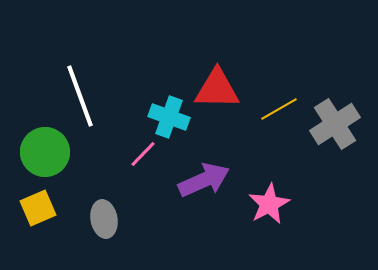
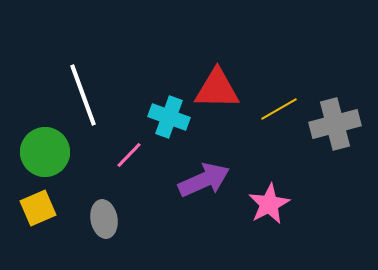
white line: moved 3 px right, 1 px up
gray cross: rotated 18 degrees clockwise
pink line: moved 14 px left, 1 px down
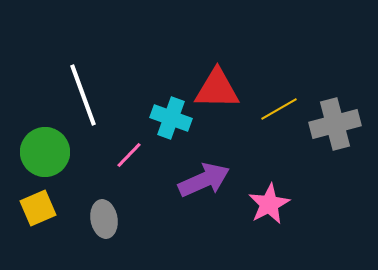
cyan cross: moved 2 px right, 1 px down
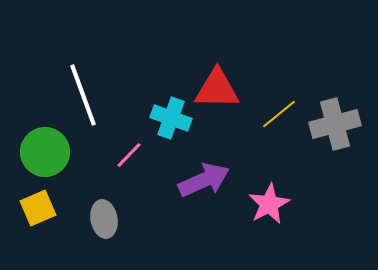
yellow line: moved 5 px down; rotated 9 degrees counterclockwise
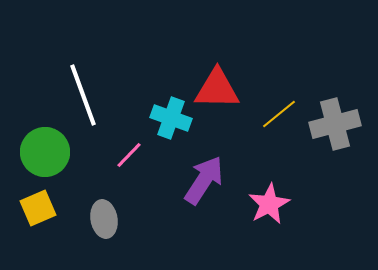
purple arrow: rotated 33 degrees counterclockwise
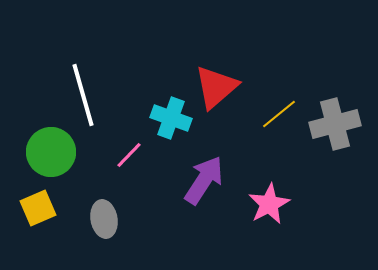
red triangle: moved 1 px left, 2 px up; rotated 42 degrees counterclockwise
white line: rotated 4 degrees clockwise
green circle: moved 6 px right
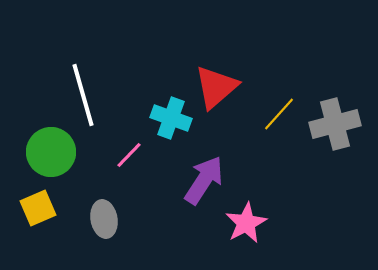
yellow line: rotated 9 degrees counterclockwise
pink star: moved 23 px left, 19 px down
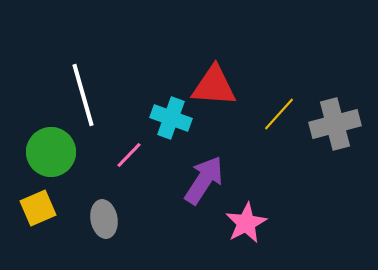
red triangle: moved 2 px left, 1 px up; rotated 45 degrees clockwise
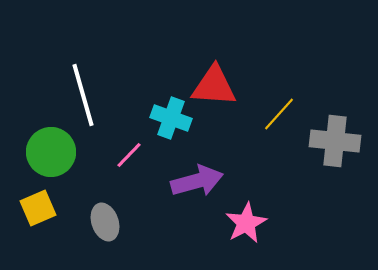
gray cross: moved 17 px down; rotated 21 degrees clockwise
purple arrow: moved 7 px left, 1 px down; rotated 42 degrees clockwise
gray ellipse: moved 1 px right, 3 px down; rotated 9 degrees counterclockwise
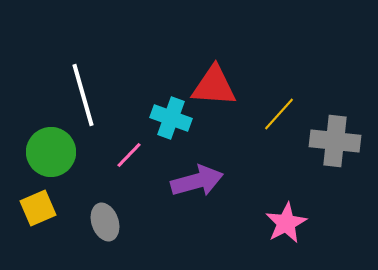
pink star: moved 40 px right
